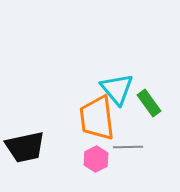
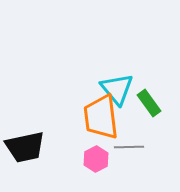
orange trapezoid: moved 4 px right, 1 px up
gray line: moved 1 px right
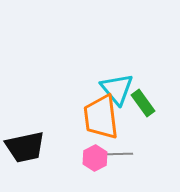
green rectangle: moved 6 px left
gray line: moved 11 px left, 7 px down
pink hexagon: moved 1 px left, 1 px up
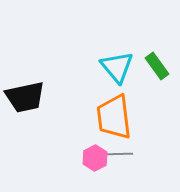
cyan triangle: moved 22 px up
green rectangle: moved 14 px right, 37 px up
orange trapezoid: moved 13 px right
black trapezoid: moved 50 px up
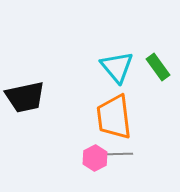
green rectangle: moved 1 px right, 1 px down
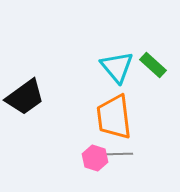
green rectangle: moved 5 px left, 2 px up; rotated 12 degrees counterclockwise
black trapezoid: rotated 24 degrees counterclockwise
pink hexagon: rotated 15 degrees counterclockwise
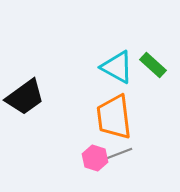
cyan triangle: rotated 21 degrees counterclockwise
gray line: rotated 20 degrees counterclockwise
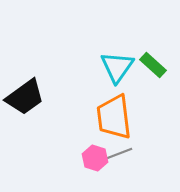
cyan triangle: rotated 36 degrees clockwise
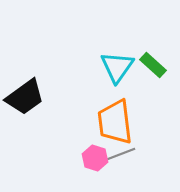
orange trapezoid: moved 1 px right, 5 px down
gray line: moved 3 px right
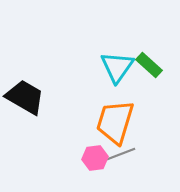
green rectangle: moved 4 px left
black trapezoid: rotated 114 degrees counterclockwise
orange trapezoid: rotated 24 degrees clockwise
pink hexagon: rotated 25 degrees counterclockwise
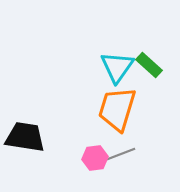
black trapezoid: moved 40 px down; rotated 21 degrees counterclockwise
orange trapezoid: moved 2 px right, 13 px up
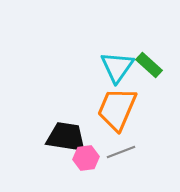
orange trapezoid: rotated 6 degrees clockwise
black trapezoid: moved 41 px right
gray line: moved 2 px up
pink hexagon: moved 9 px left
